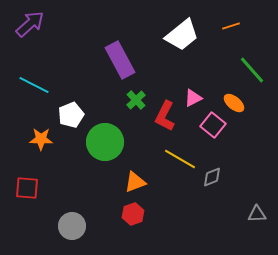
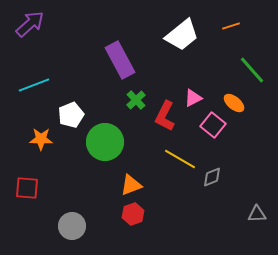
cyan line: rotated 48 degrees counterclockwise
orange triangle: moved 4 px left, 3 px down
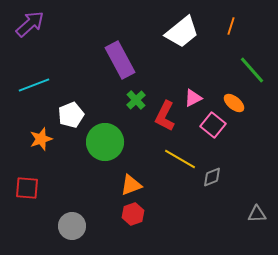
orange line: rotated 54 degrees counterclockwise
white trapezoid: moved 3 px up
orange star: rotated 20 degrees counterclockwise
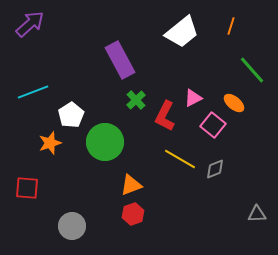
cyan line: moved 1 px left, 7 px down
white pentagon: rotated 10 degrees counterclockwise
orange star: moved 9 px right, 4 px down
gray diamond: moved 3 px right, 8 px up
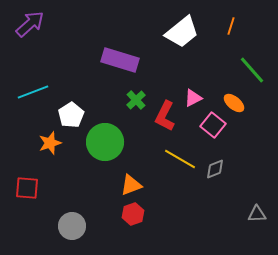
purple rectangle: rotated 45 degrees counterclockwise
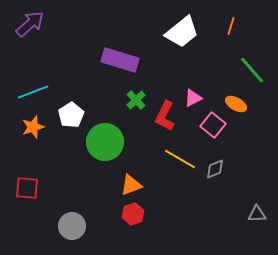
orange ellipse: moved 2 px right, 1 px down; rotated 10 degrees counterclockwise
orange star: moved 17 px left, 16 px up
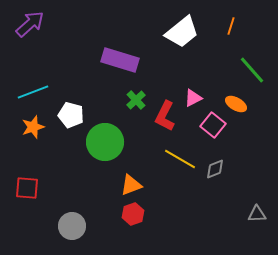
white pentagon: rotated 25 degrees counterclockwise
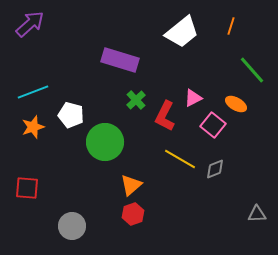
orange triangle: rotated 20 degrees counterclockwise
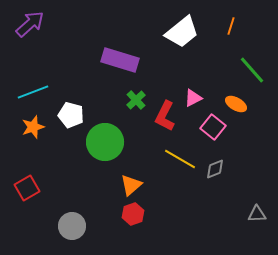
pink square: moved 2 px down
red square: rotated 35 degrees counterclockwise
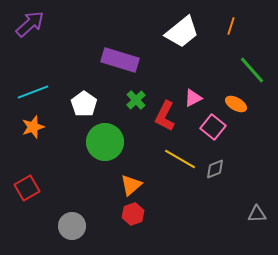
white pentagon: moved 13 px right, 11 px up; rotated 20 degrees clockwise
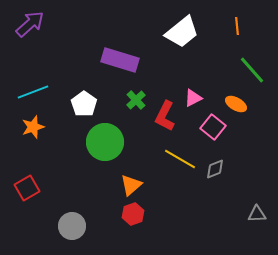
orange line: moved 6 px right; rotated 24 degrees counterclockwise
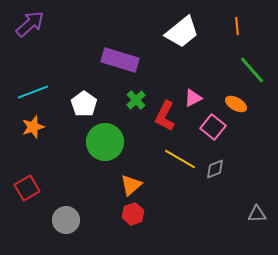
gray circle: moved 6 px left, 6 px up
